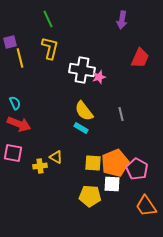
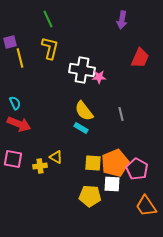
pink star: rotated 16 degrees clockwise
pink square: moved 6 px down
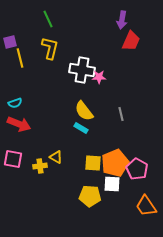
red trapezoid: moved 9 px left, 17 px up
cyan semicircle: rotated 96 degrees clockwise
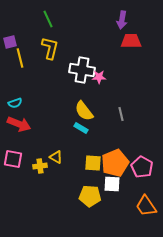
red trapezoid: rotated 115 degrees counterclockwise
pink pentagon: moved 5 px right, 2 px up
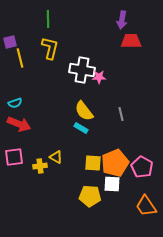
green line: rotated 24 degrees clockwise
pink square: moved 1 px right, 2 px up; rotated 18 degrees counterclockwise
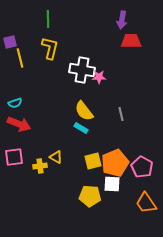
yellow square: moved 2 px up; rotated 18 degrees counterclockwise
orange trapezoid: moved 3 px up
